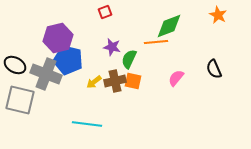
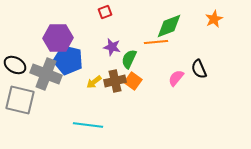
orange star: moved 4 px left, 4 px down; rotated 18 degrees clockwise
purple hexagon: rotated 12 degrees clockwise
black semicircle: moved 15 px left
orange square: rotated 24 degrees clockwise
cyan line: moved 1 px right, 1 px down
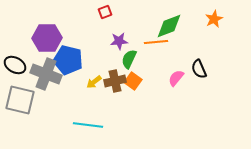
purple hexagon: moved 11 px left
purple star: moved 7 px right, 6 px up; rotated 18 degrees counterclockwise
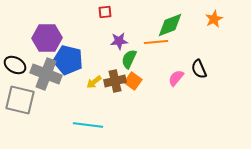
red square: rotated 16 degrees clockwise
green diamond: moved 1 px right, 1 px up
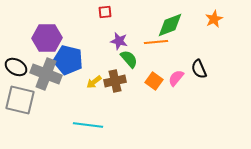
purple star: rotated 18 degrees clockwise
green semicircle: rotated 114 degrees clockwise
black ellipse: moved 1 px right, 2 px down
orange square: moved 21 px right
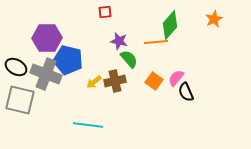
green diamond: rotated 28 degrees counterclockwise
black semicircle: moved 13 px left, 23 px down
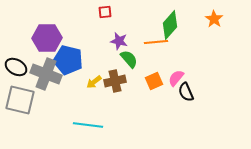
orange star: rotated 12 degrees counterclockwise
orange square: rotated 30 degrees clockwise
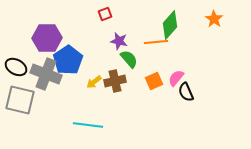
red square: moved 2 px down; rotated 16 degrees counterclockwise
blue pentagon: rotated 24 degrees clockwise
